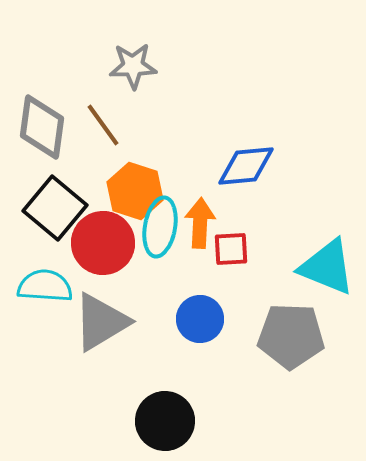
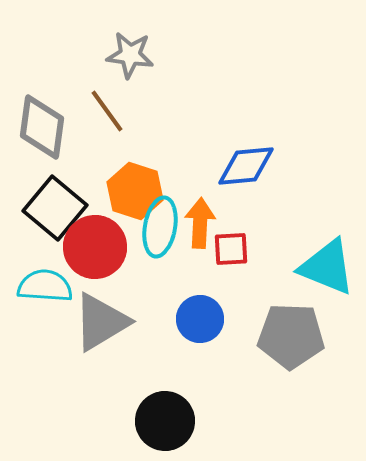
gray star: moved 3 px left, 11 px up; rotated 9 degrees clockwise
brown line: moved 4 px right, 14 px up
red circle: moved 8 px left, 4 px down
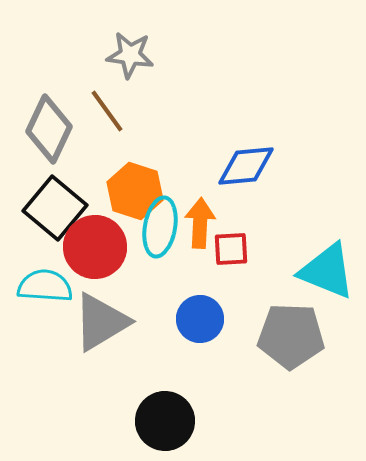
gray diamond: moved 7 px right, 2 px down; rotated 18 degrees clockwise
cyan triangle: moved 4 px down
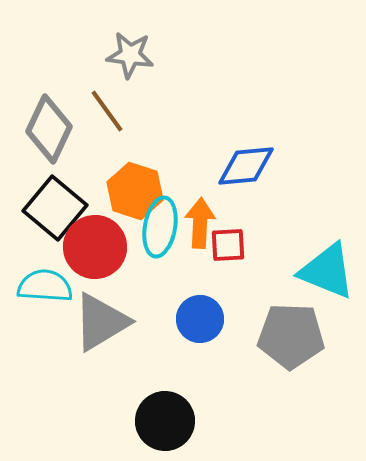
red square: moved 3 px left, 4 px up
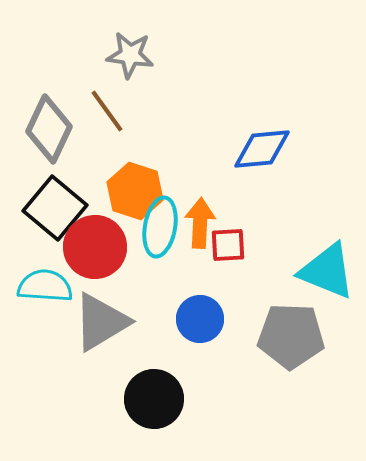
blue diamond: moved 16 px right, 17 px up
black circle: moved 11 px left, 22 px up
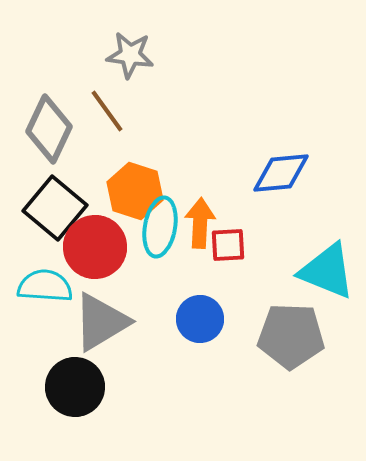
blue diamond: moved 19 px right, 24 px down
black circle: moved 79 px left, 12 px up
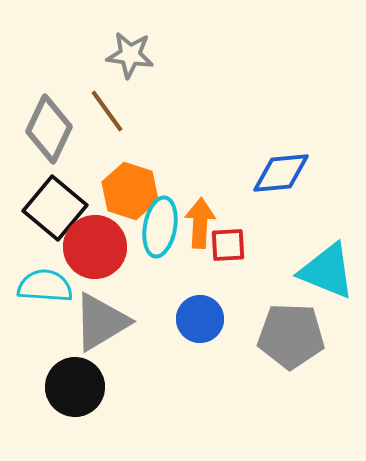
orange hexagon: moved 5 px left
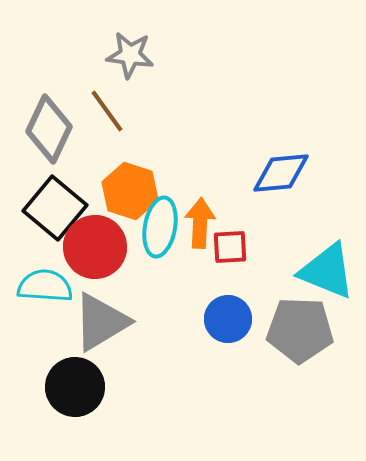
red square: moved 2 px right, 2 px down
blue circle: moved 28 px right
gray pentagon: moved 9 px right, 6 px up
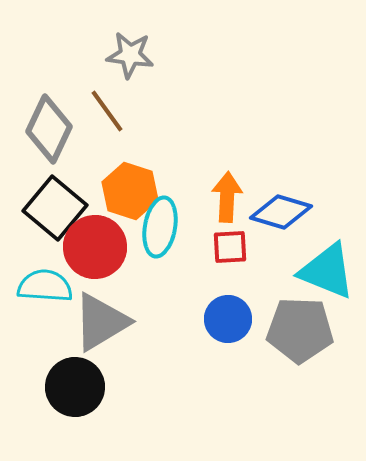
blue diamond: moved 39 px down; rotated 22 degrees clockwise
orange arrow: moved 27 px right, 26 px up
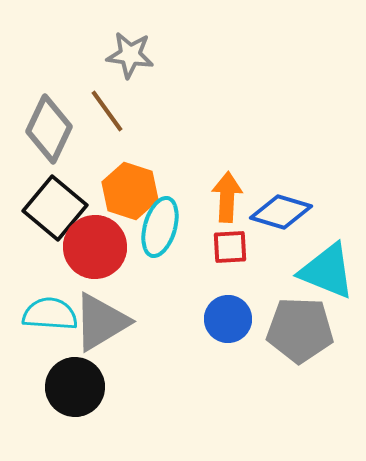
cyan ellipse: rotated 6 degrees clockwise
cyan semicircle: moved 5 px right, 28 px down
